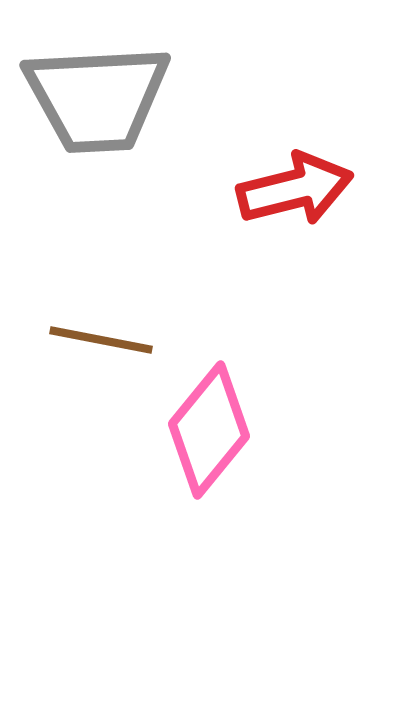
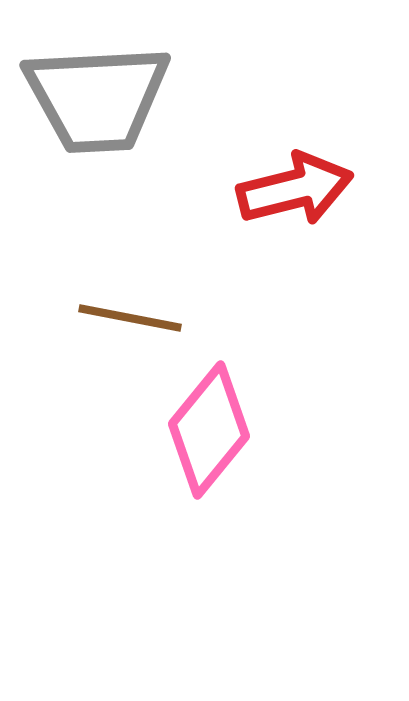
brown line: moved 29 px right, 22 px up
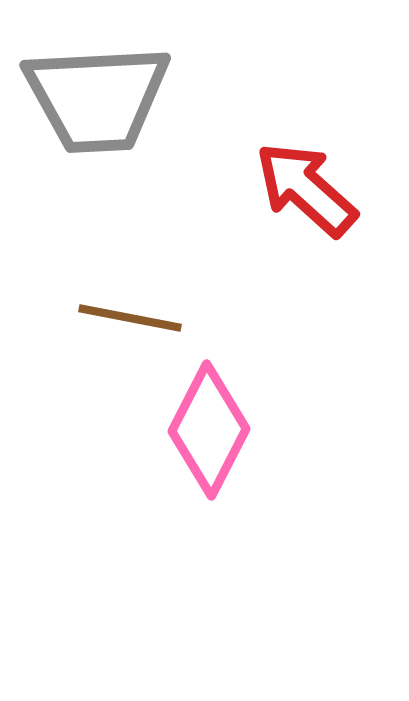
red arrow: moved 11 px right; rotated 124 degrees counterclockwise
pink diamond: rotated 12 degrees counterclockwise
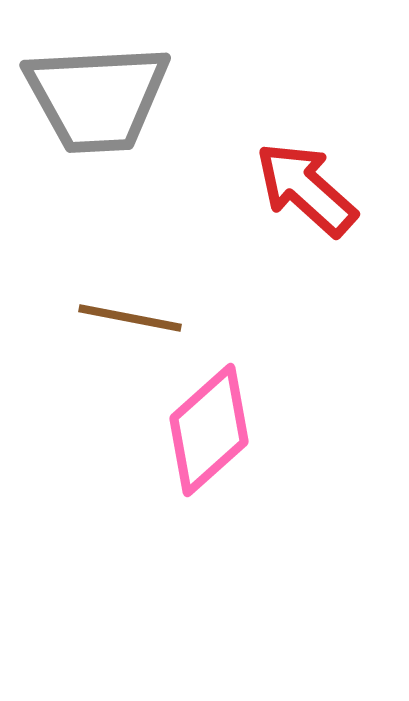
pink diamond: rotated 21 degrees clockwise
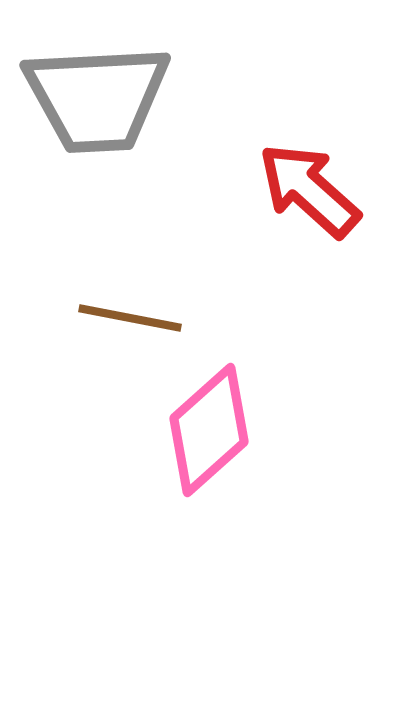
red arrow: moved 3 px right, 1 px down
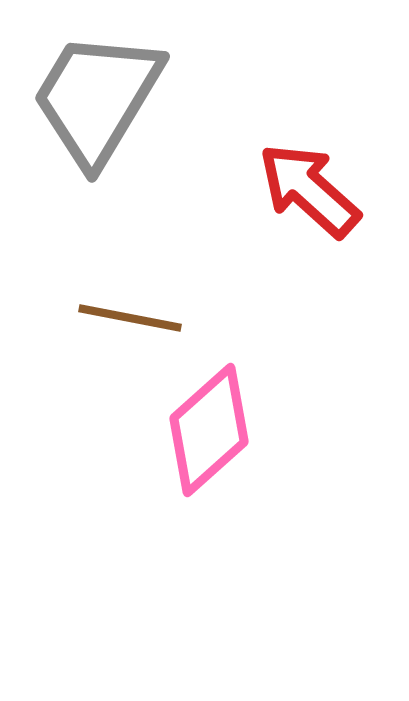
gray trapezoid: rotated 124 degrees clockwise
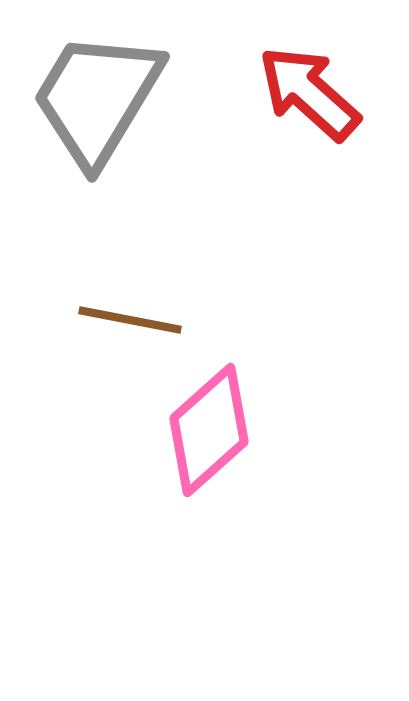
red arrow: moved 97 px up
brown line: moved 2 px down
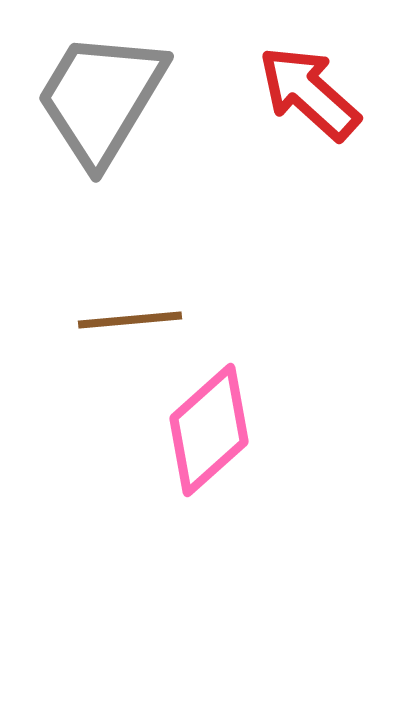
gray trapezoid: moved 4 px right
brown line: rotated 16 degrees counterclockwise
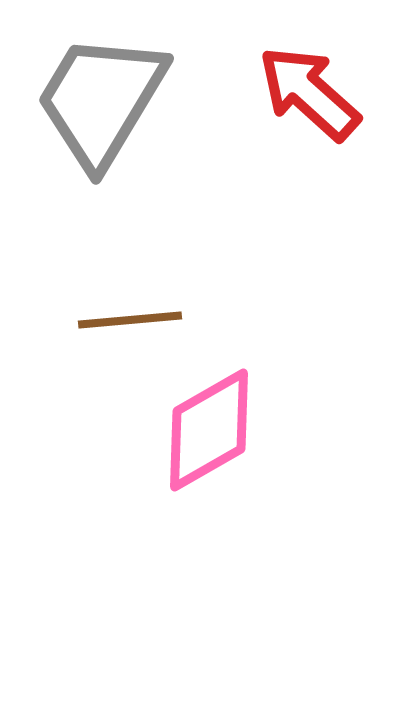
gray trapezoid: moved 2 px down
pink diamond: rotated 12 degrees clockwise
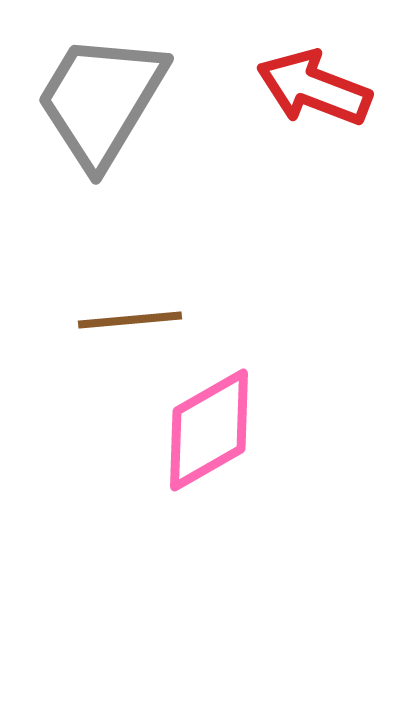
red arrow: moved 5 px right, 5 px up; rotated 21 degrees counterclockwise
